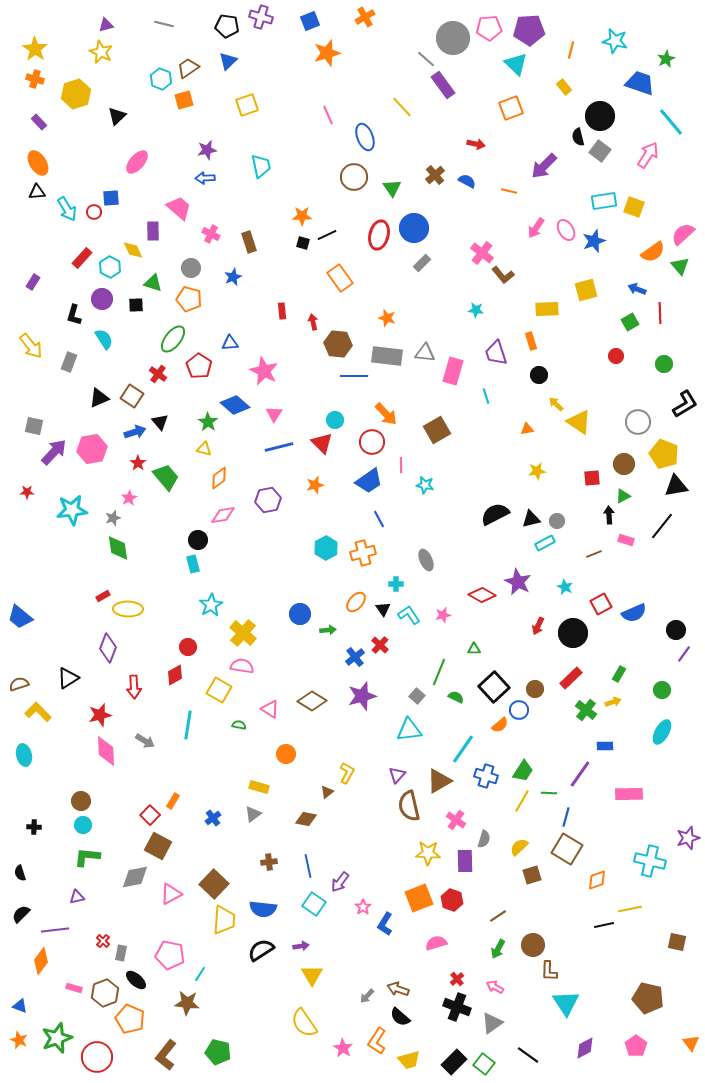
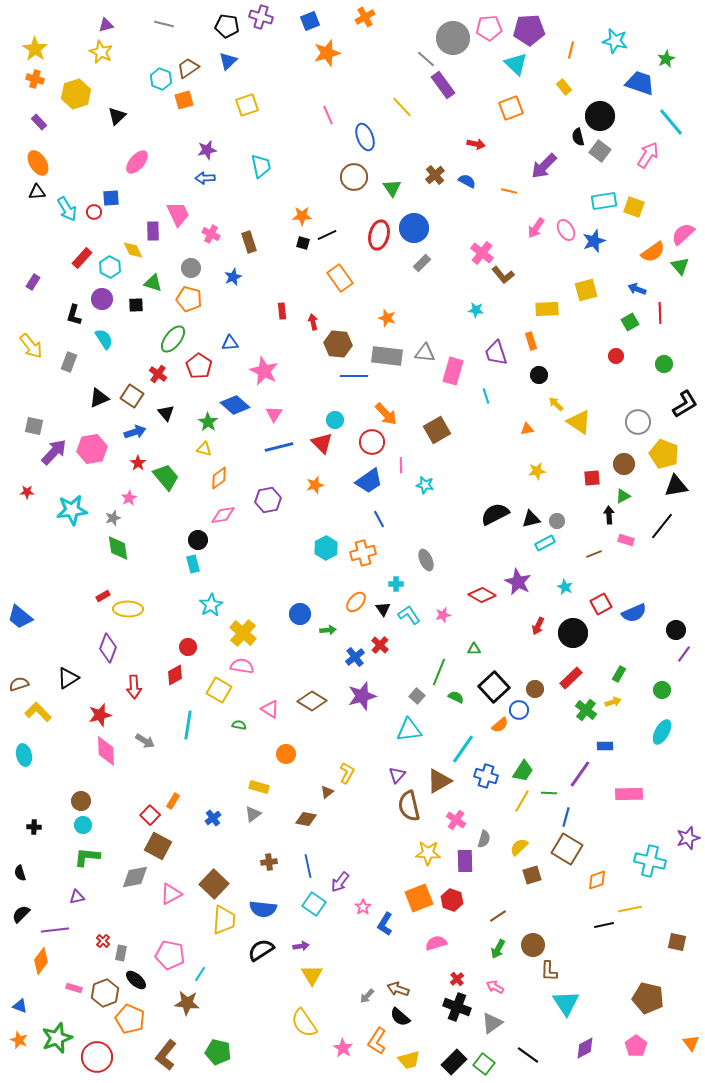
pink trapezoid at (179, 208): moved 1 px left, 6 px down; rotated 24 degrees clockwise
black triangle at (160, 422): moved 6 px right, 9 px up
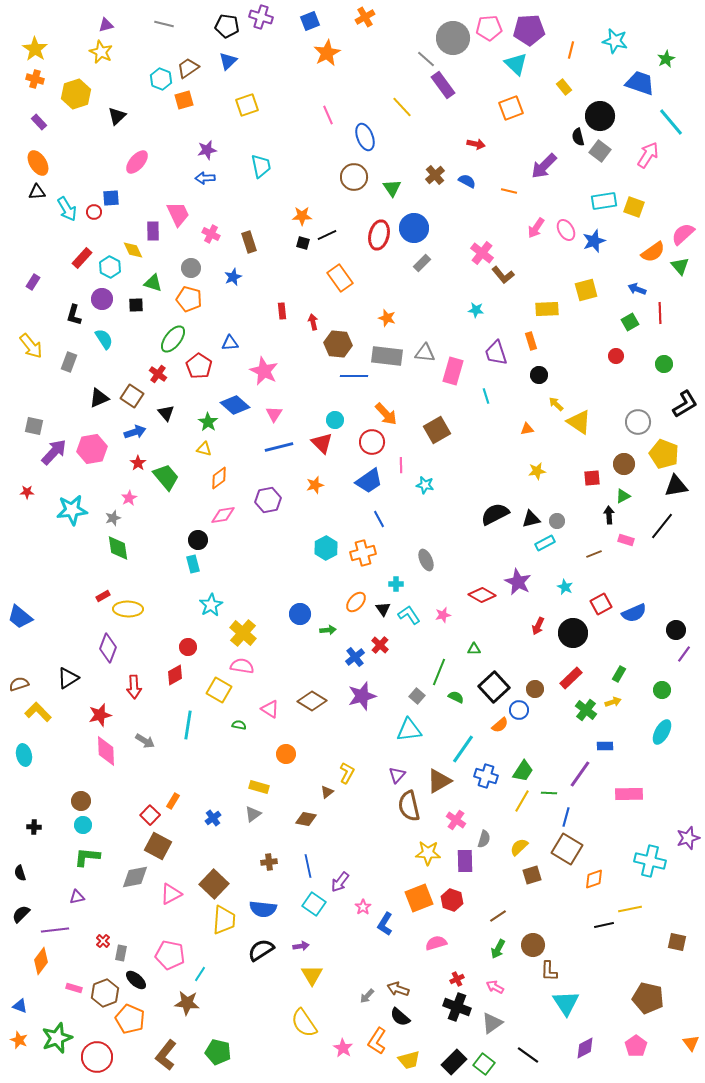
orange star at (327, 53): rotated 12 degrees counterclockwise
orange diamond at (597, 880): moved 3 px left, 1 px up
red cross at (457, 979): rotated 16 degrees clockwise
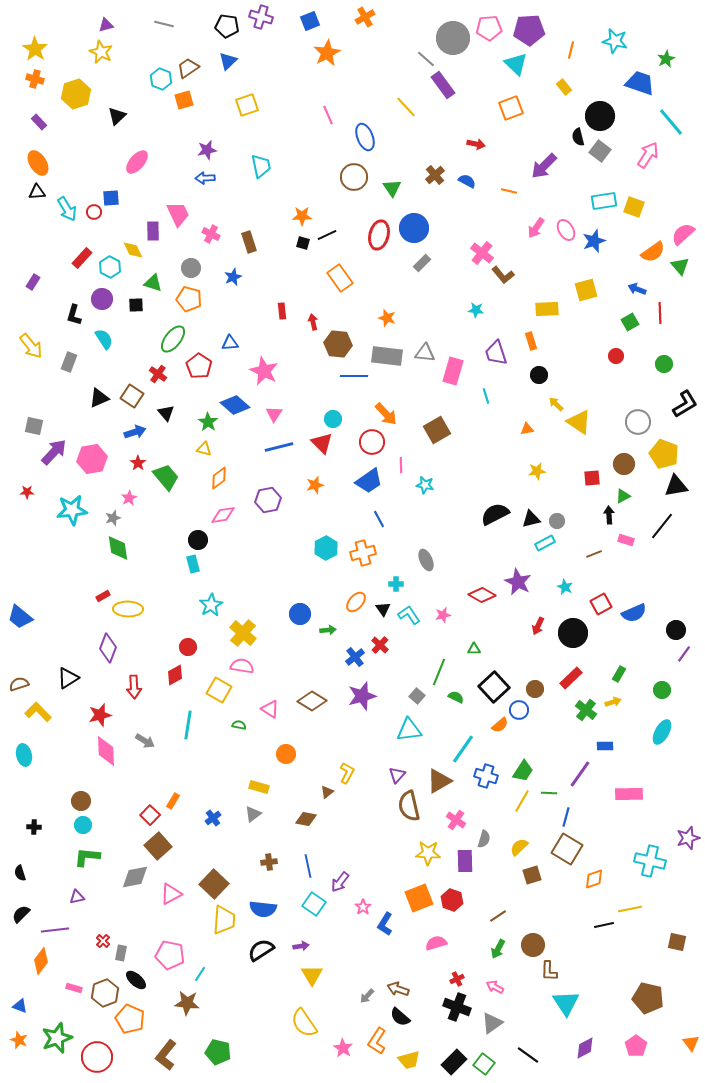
yellow line at (402, 107): moved 4 px right
cyan circle at (335, 420): moved 2 px left, 1 px up
pink hexagon at (92, 449): moved 10 px down
brown square at (158, 846): rotated 20 degrees clockwise
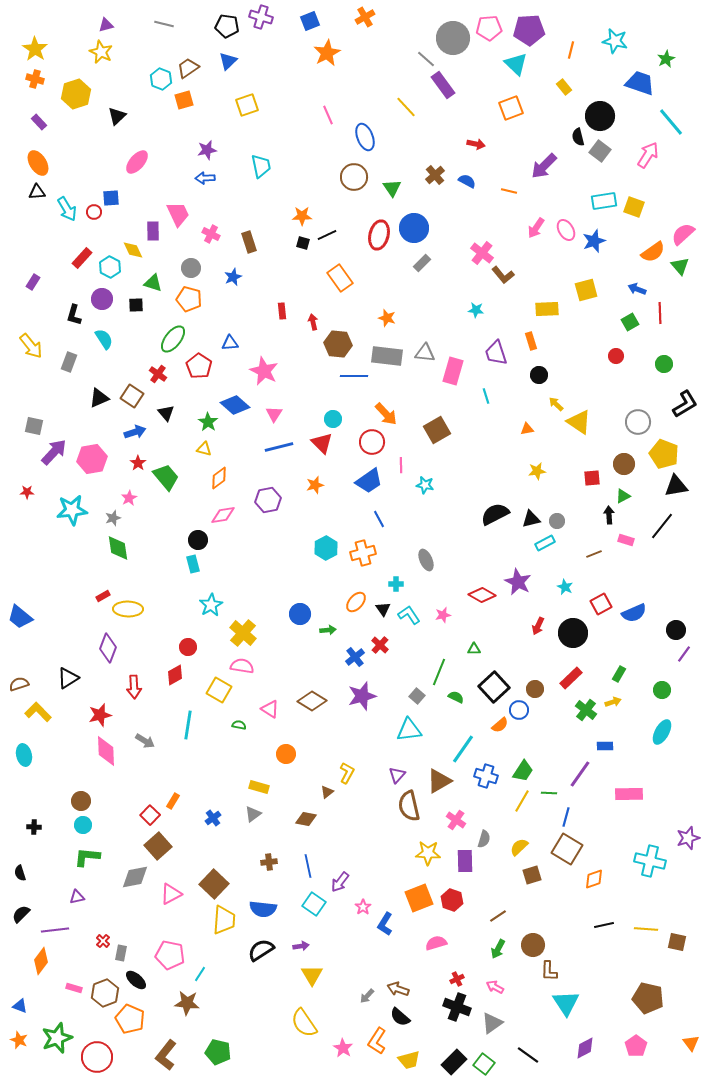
yellow line at (630, 909): moved 16 px right, 20 px down; rotated 15 degrees clockwise
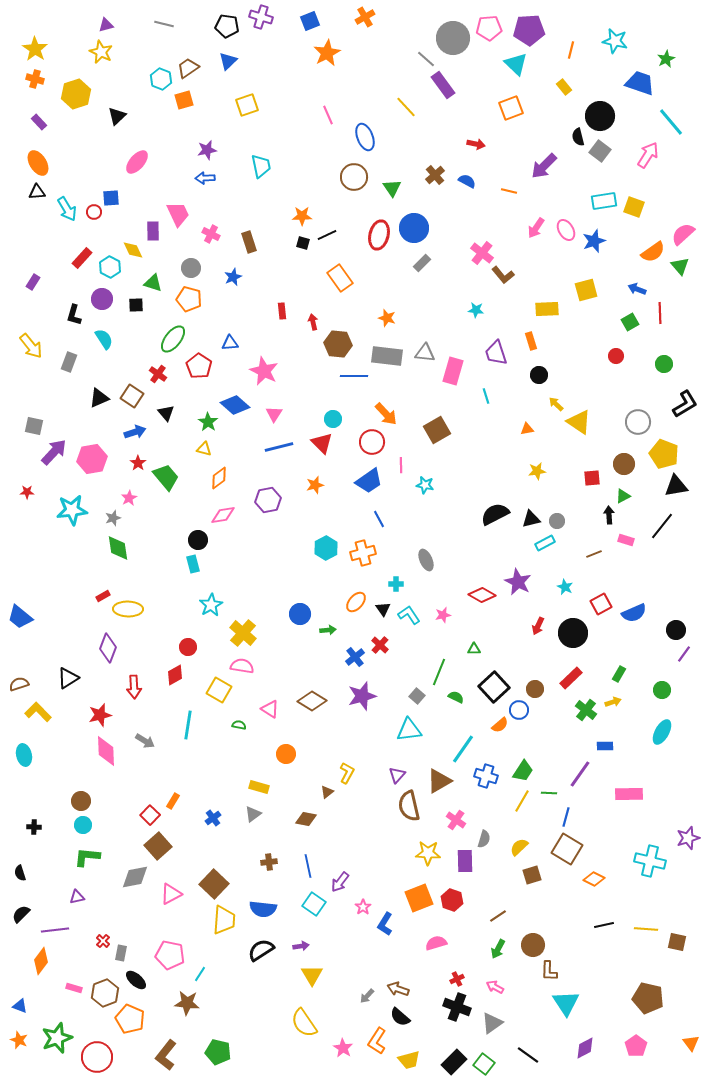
orange diamond at (594, 879): rotated 45 degrees clockwise
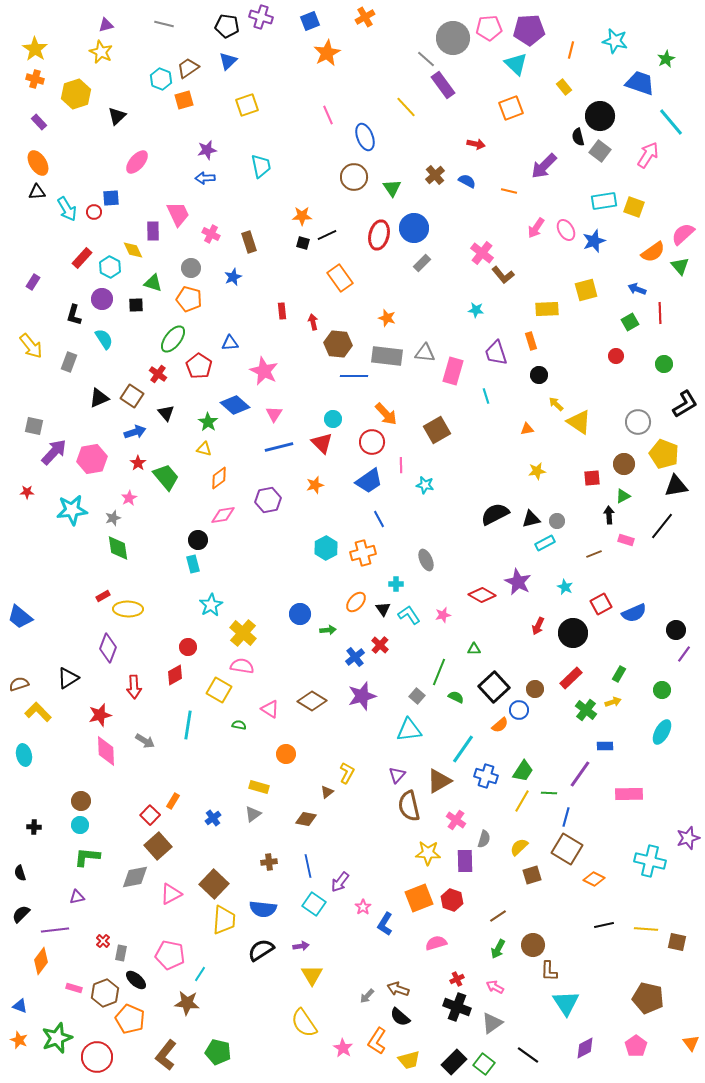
cyan circle at (83, 825): moved 3 px left
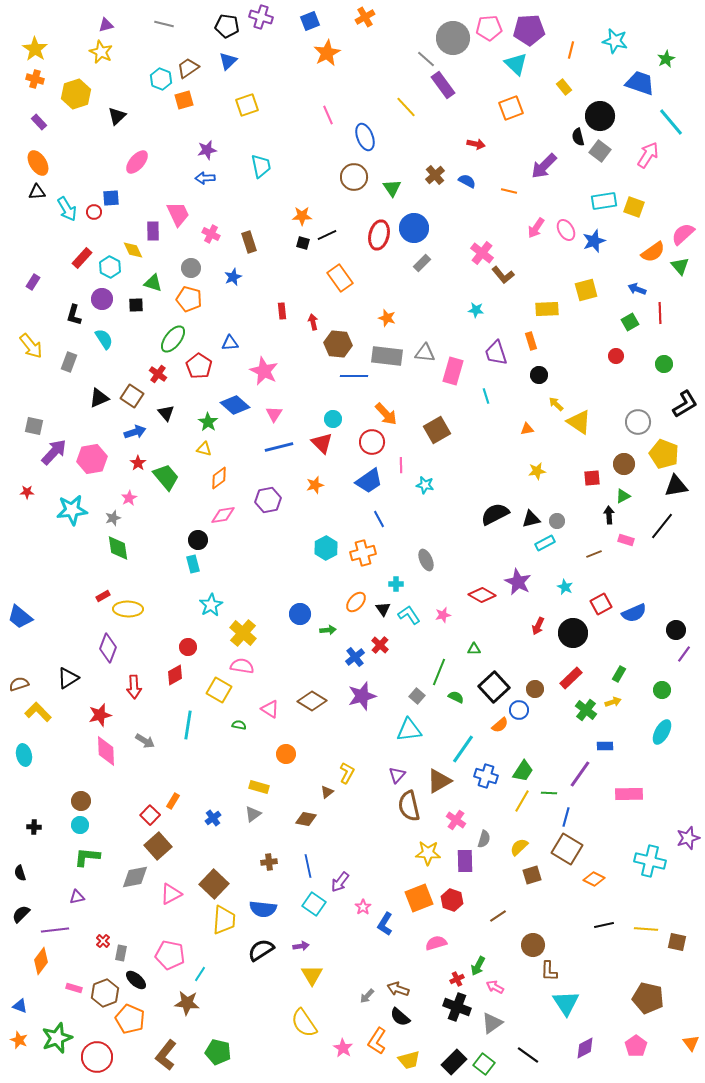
green arrow at (498, 949): moved 20 px left, 17 px down
